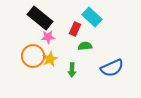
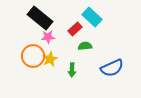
red rectangle: rotated 24 degrees clockwise
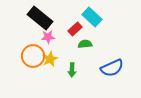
green semicircle: moved 2 px up
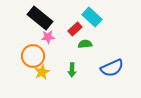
yellow star: moved 8 px left, 13 px down
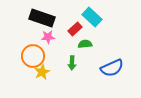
black rectangle: moved 2 px right; rotated 20 degrees counterclockwise
green arrow: moved 7 px up
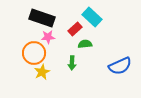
orange circle: moved 1 px right, 3 px up
blue semicircle: moved 8 px right, 2 px up
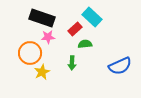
orange circle: moved 4 px left
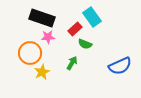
cyan rectangle: rotated 12 degrees clockwise
green semicircle: rotated 152 degrees counterclockwise
green arrow: rotated 152 degrees counterclockwise
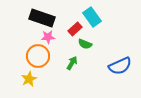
orange circle: moved 8 px right, 3 px down
yellow star: moved 13 px left, 7 px down
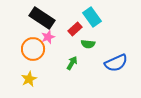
black rectangle: rotated 15 degrees clockwise
pink star: rotated 16 degrees counterclockwise
green semicircle: moved 3 px right; rotated 16 degrees counterclockwise
orange circle: moved 5 px left, 7 px up
blue semicircle: moved 4 px left, 3 px up
